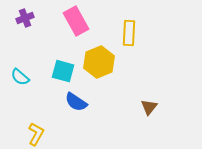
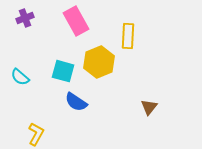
yellow rectangle: moved 1 px left, 3 px down
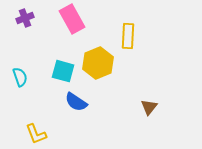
pink rectangle: moved 4 px left, 2 px up
yellow hexagon: moved 1 px left, 1 px down
cyan semicircle: rotated 150 degrees counterclockwise
yellow L-shape: rotated 130 degrees clockwise
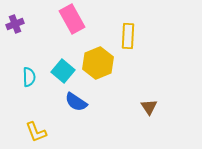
purple cross: moved 10 px left, 6 px down
cyan square: rotated 25 degrees clockwise
cyan semicircle: moved 9 px right; rotated 18 degrees clockwise
brown triangle: rotated 12 degrees counterclockwise
yellow L-shape: moved 2 px up
